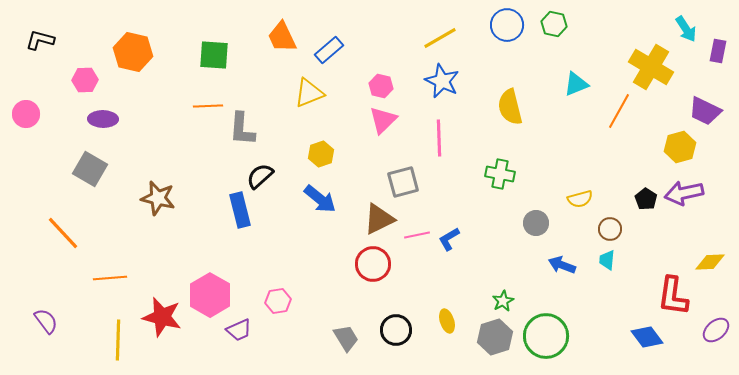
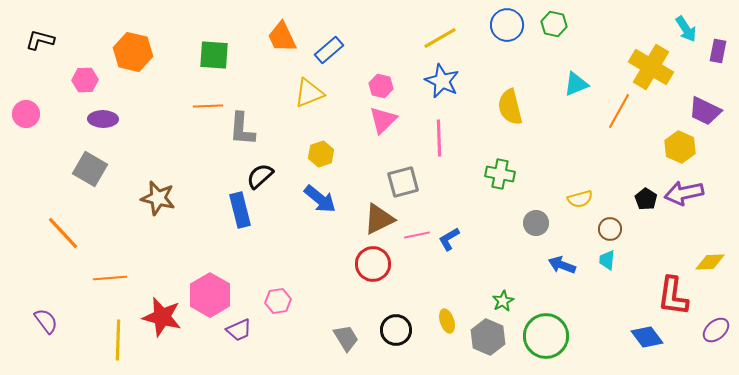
yellow hexagon at (680, 147): rotated 20 degrees counterclockwise
gray hexagon at (495, 337): moved 7 px left; rotated 20 degrees counterclockwise
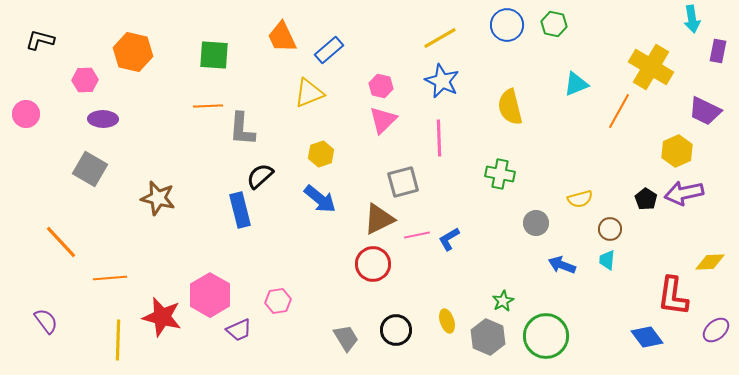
cyan arrow at (686, 29): moved 6 px right, 10 px up; rotated 24 degrees clockwise
yellow hexagon at (680, 147): moved 3 px left, 4 px down; rotated 12 degrees clockwise
orange line at (63, 233): moved 2 px left, 9 px down
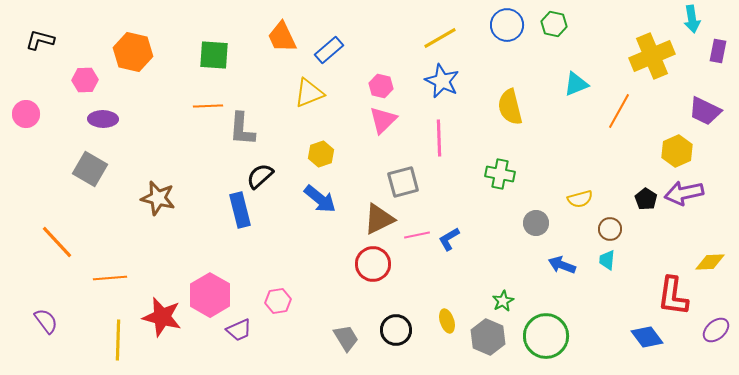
yellow cross at (651, 67): moved 1 px right, 11 px up; rotated 36 degrees clockwise
orange line at (61, 242): moved 4 px left
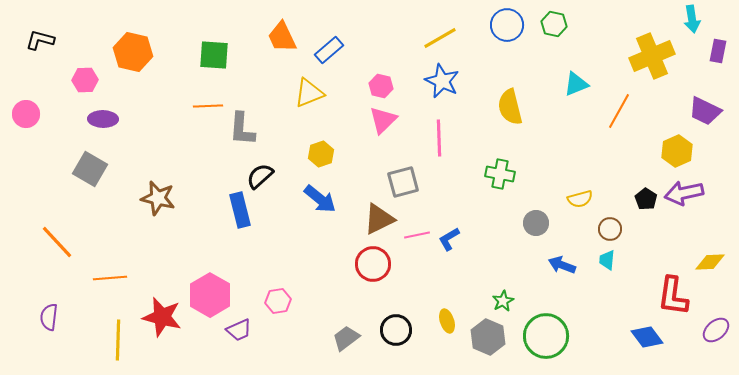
purple semicircle at (46, 321): moved 3 px right, 4 px up; rotated 136 degrees counterclockwise
gray trapezoid at (346, 338): rotated 96 degrees counterclockwise
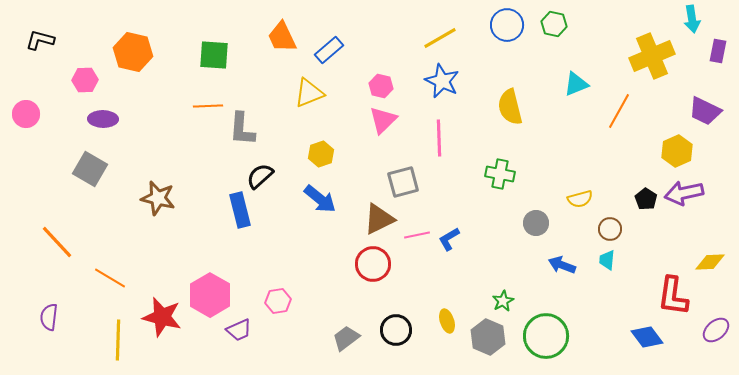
orange line at (110, 278): rotated 36 degrees clockwise
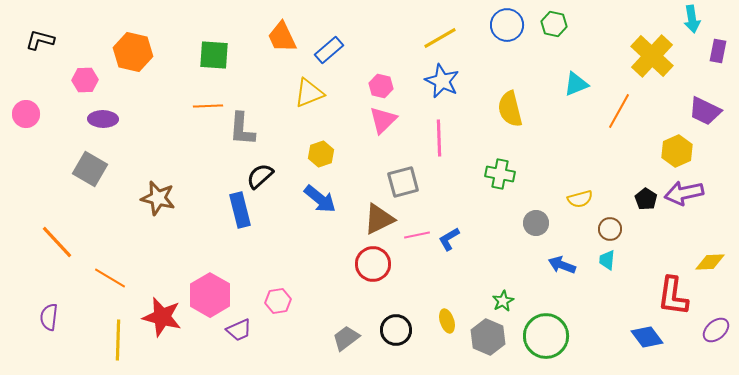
yellow cross at (652, 56): rotated 24 degrees counterclockwise
yellow semicircle at (510, 107): moved 2 px down
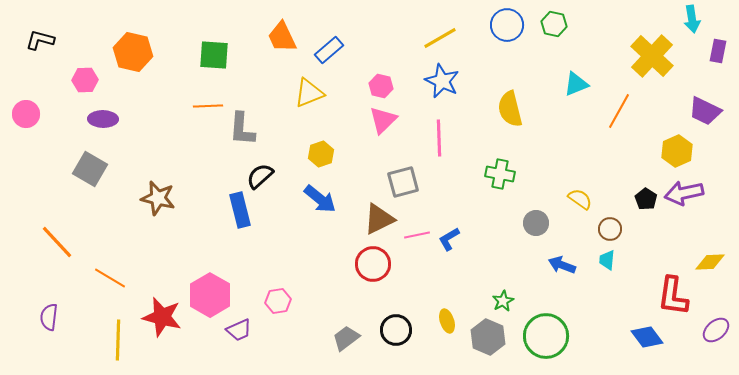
yellow semicircle at (580, 199): rotated 130 degrees counterclockwise
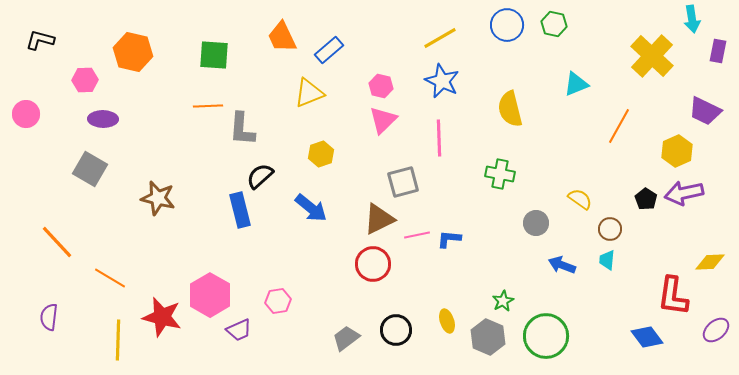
orange line at (619, 111): moved 15 px down
blue arrow at (320, 199): moved 9 px left, 9 px down
blue L-shape at (449, 239): rotated 35 degrees clockwise
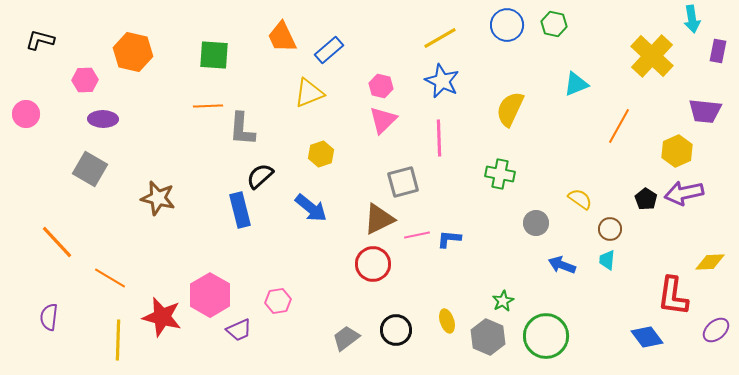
yellow semicircle at (510, 109): rotated 39 degrees clockwise
purple trapezoid at (705, 111): rotated 20 degrees counterclockwise
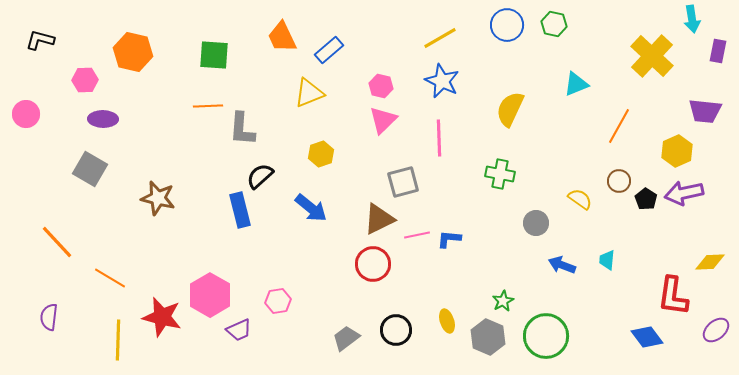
brown circle at (610, 229): moved 9 px right, 48 px up
